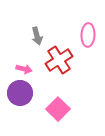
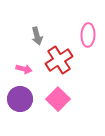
purple circle: moved 6 px down
pink square: moved 10 px up
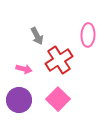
gray arrow: rotated 12 degrees counterclockwise
purple circle: moved 1 px left, 1 px down
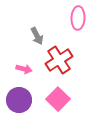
pink ellipse: moved 10 px left, 17 px up
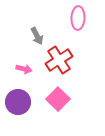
purple circle: moved 1 px left, 2 px down
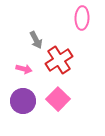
pink ellipse: moved 4 px right
gray arrow: moved 1 px left, 4 px down
purple circle: moved 5 px right, 1 px up
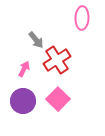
gray arrow: rotated 12 degrees counterclockwise
red cross: moved 2 px left
pink arrow: rotated 77 degrees counterclockwise
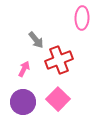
red cross: moved 2 px right; rotated 12 degrees clockwise
purple circle: moved 1 px down
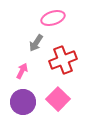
pink ellipse: moved 29 px left; rotated 70 degrees clockwise
gray arrow: moved 3 px down; rotated 72 degrees clockwise
red cross: moved 4 px right
pink arrow: moved 2 px left, 2 px down
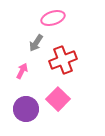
purple circle: moved 3 px right, 7 px down
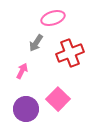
red cross: moved 7 px right, 7 px up
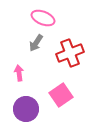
pink ellipse: moved 10 px left; rotated 40 degrees clockwise
pink arrow: moved 3 px left, 2 px down; rotated 35 degrees counterclockwise
pink square: moved 3 px right, 4 px up; rotated 10 degrees clockwise
